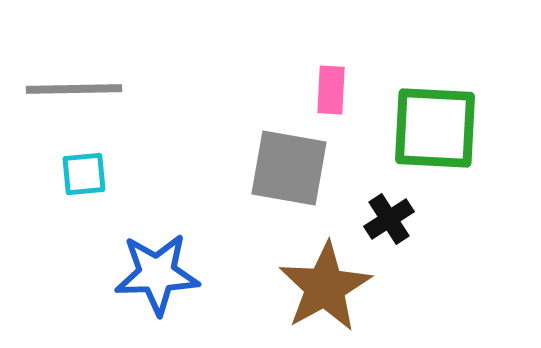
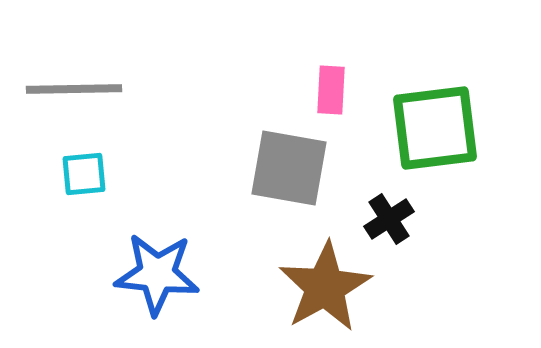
green square: rotated 10 degrees counterclockwise
blue star: rotated 8 degrees clockwise
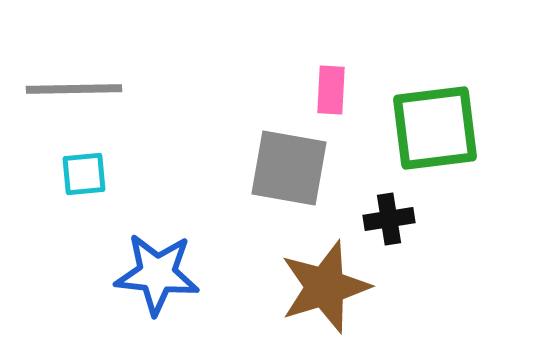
black cross: rotated 24 degrees clockwise
brown star: rotated 12 degrees clockwise
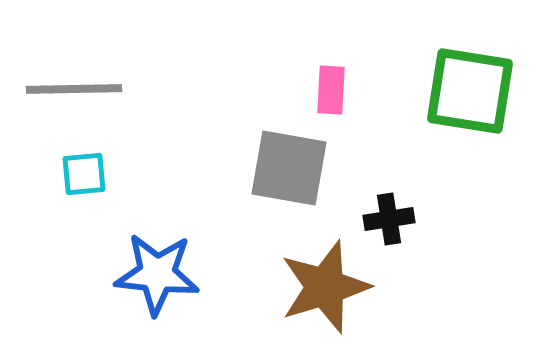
green square: moved 35 px right, 37 px up; rotated 16 degrees clockwise
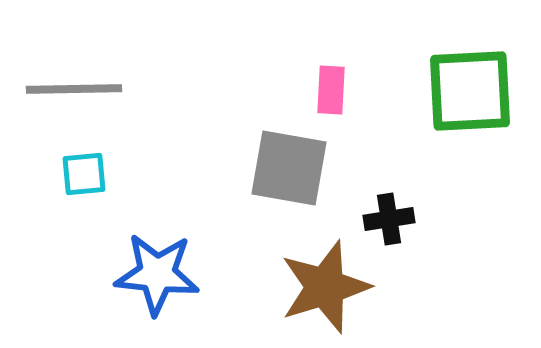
green square: rotated 12 degrees counterclockwise
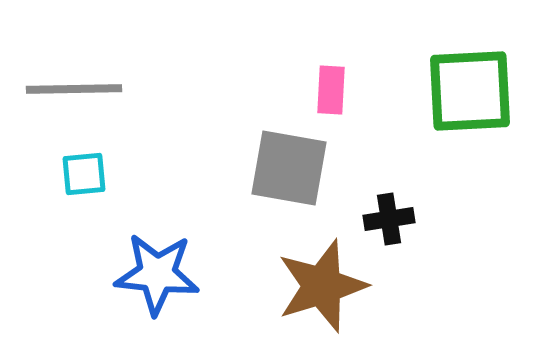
brown star: moved 3 px left, 1 px up
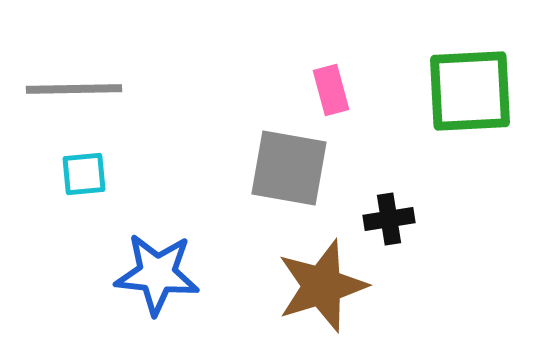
pink rectangle: rotated 18 degrees counterclockwise
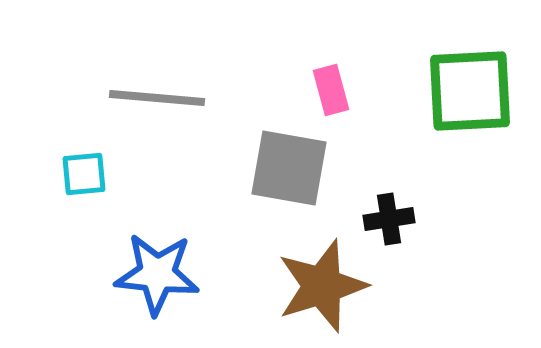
gray line: moved 83 px right, 9 px down; rotated 6 degrees clockwise
